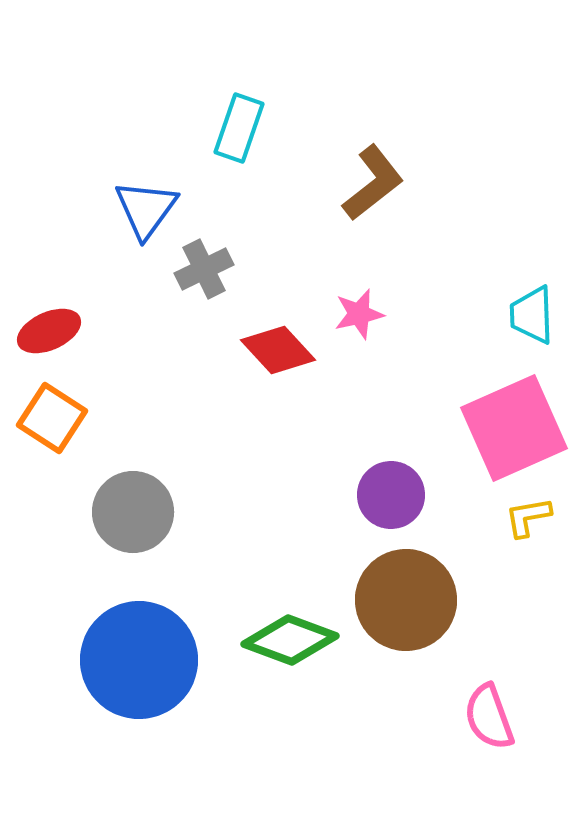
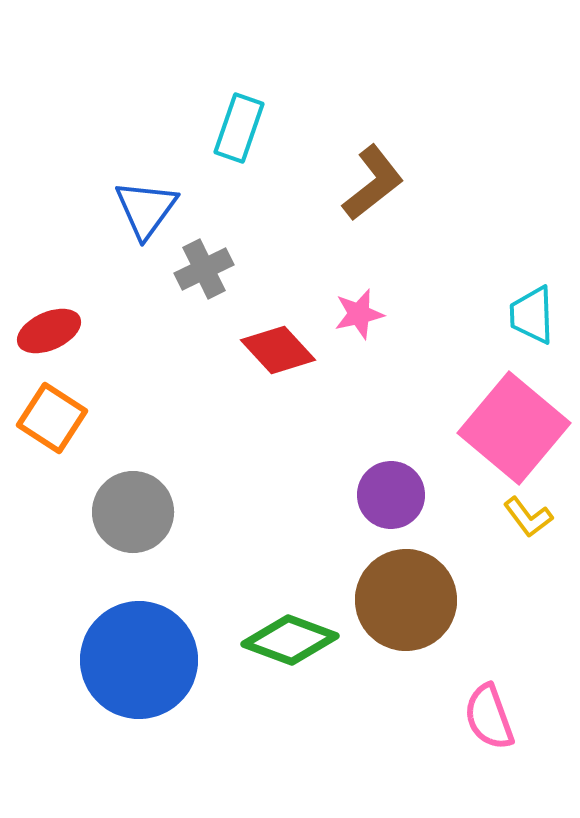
pink square: rotated 26 degrees counterclockwise
yellow L-shape: rotated 117 degrees counterclockwise
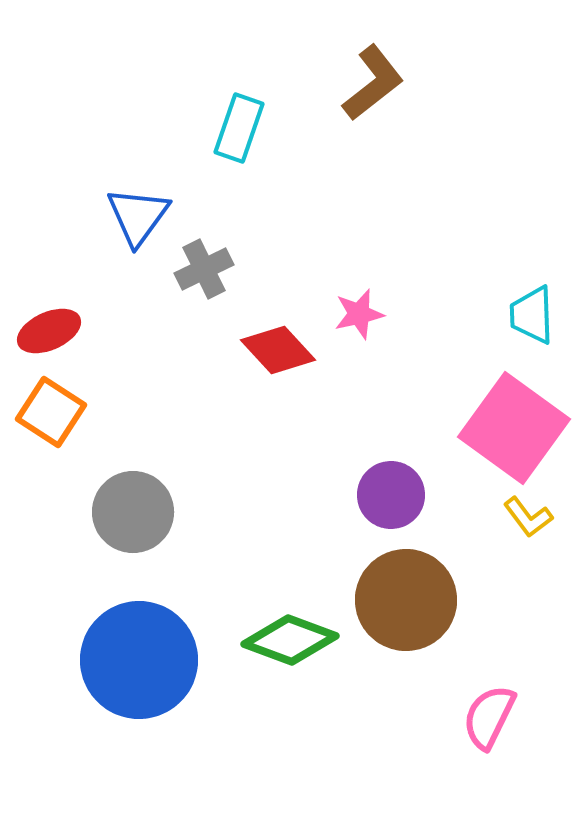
brown L-shape: moved 100 px up
blue triangle: moved 8 px left, 7 px down
orange square: moved 1 px left, 6 px up
pink square: rotated 4 degrees counterclockwise
pink semicircle: rotated 46 degrees clockwise
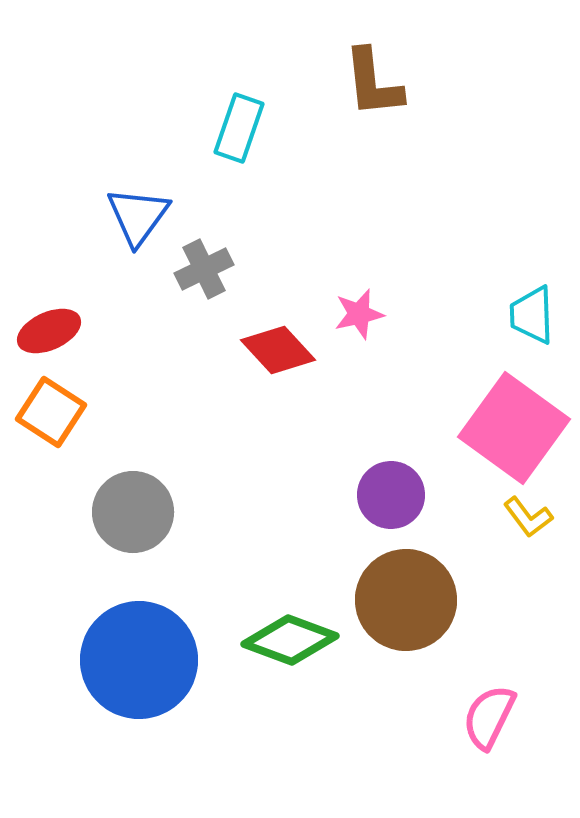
brown L-shape: rotated 122 degrees clockwise
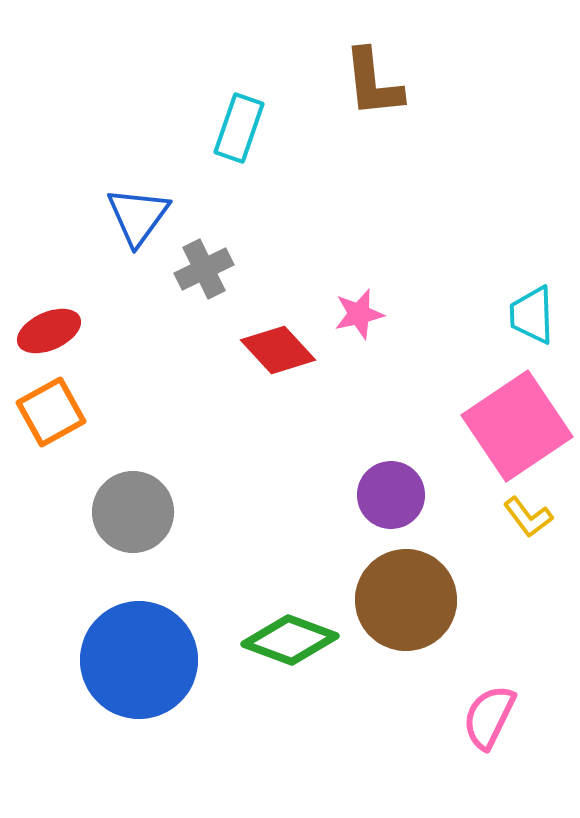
orange square: rotated 28 degrees clockwise
pink square: moved 3 px right, 2 px up; rotated 20 degrees clockwise
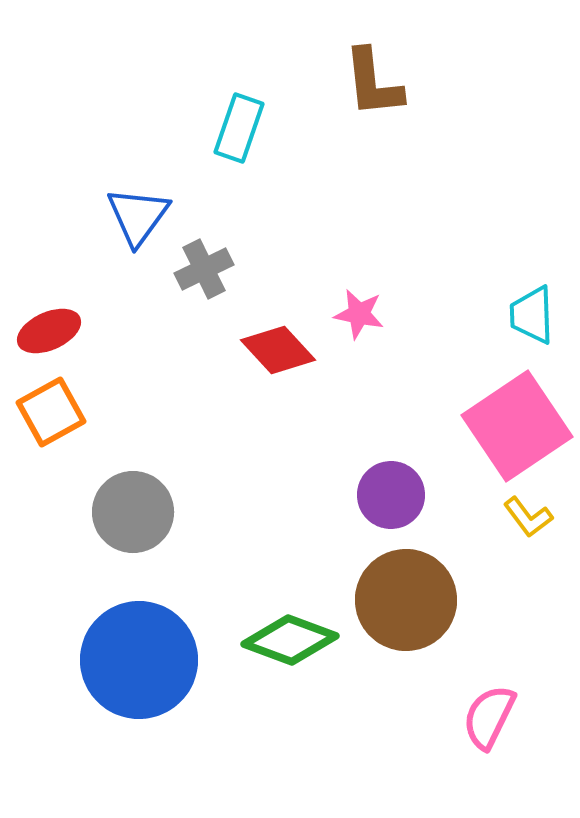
pink star: rotated 24 degrees clockwise
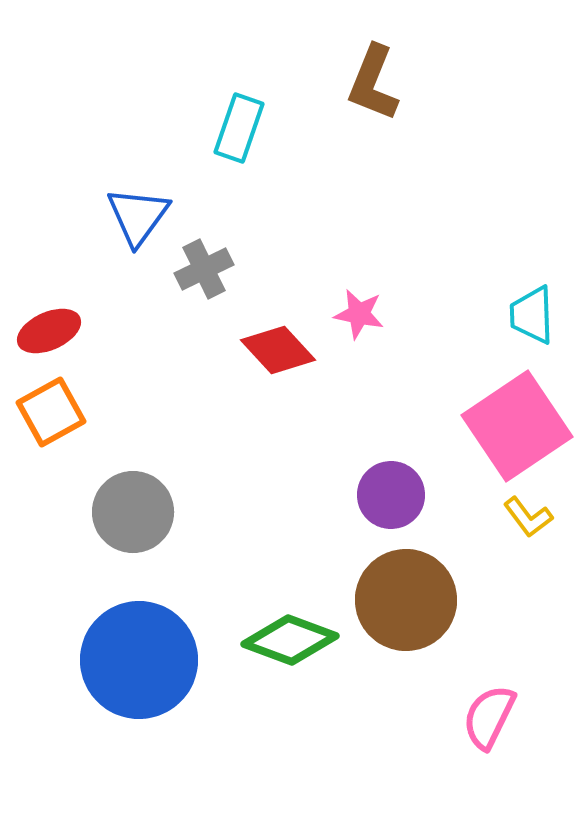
brown L-shape: rotated 28 degrees clockwise
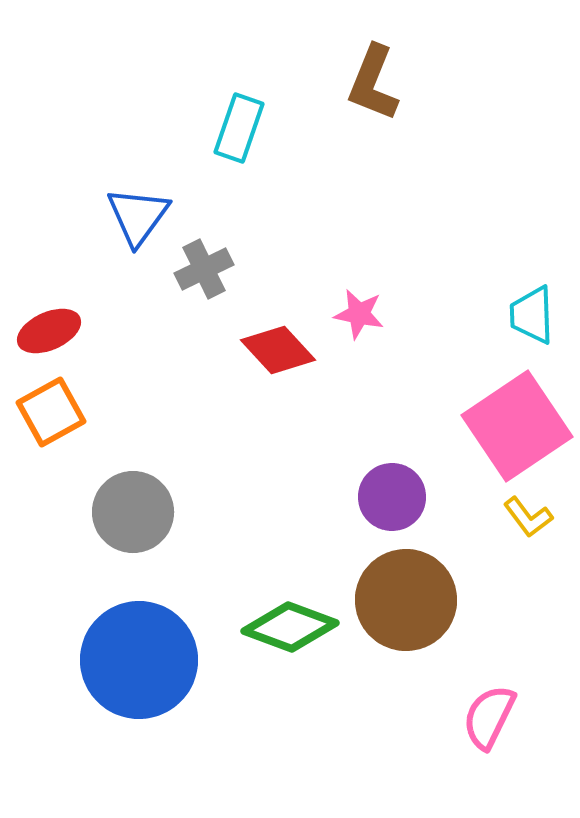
purple circle: moved 1 px right, 2 px down
green diamond: moved 13 px up
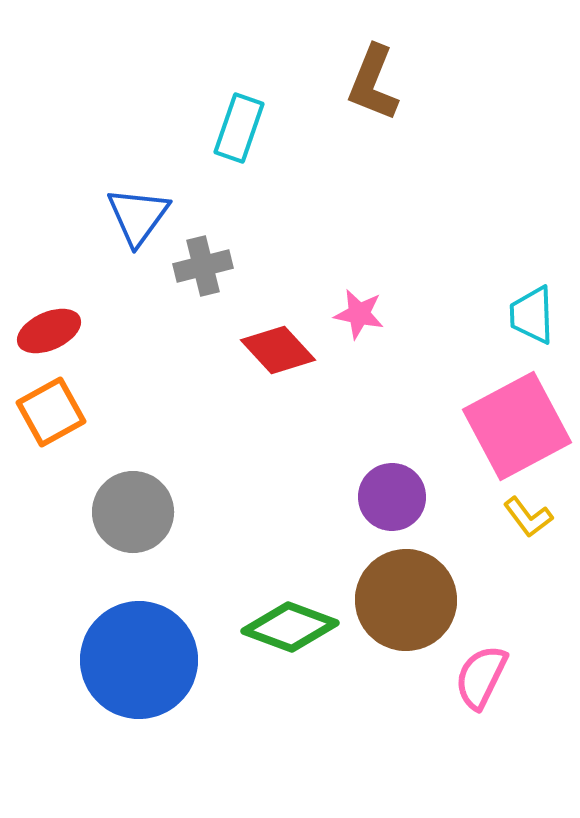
gray cross: moved 1 px left, 3 px up; rotated 12 degrees clockwise
pink square: rotated 6 degrees clockwise
pink semicircle: moved 8 px left, 40 px up
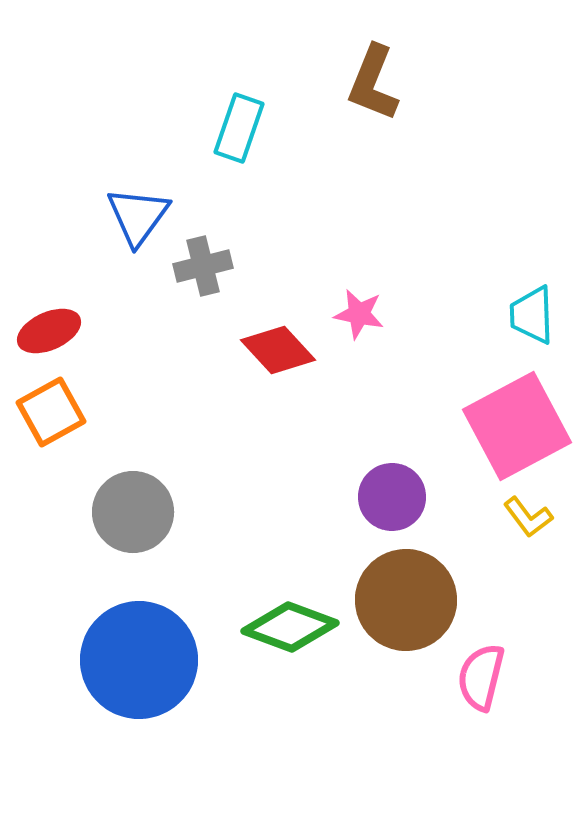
pink semicircle: rotated 12 degrees counterclockwise
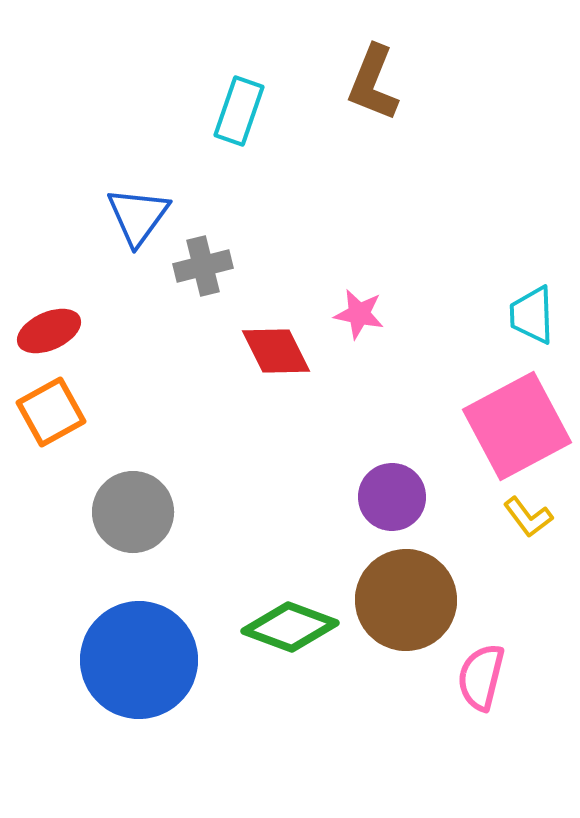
cyan rectangle: moved 17 px up
red diamond: moved 2 px left, 1 px down; rotated 16 degrees clockwise
